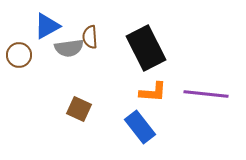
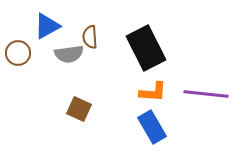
gray semicircle: moved 6 px down
brown circle: moved 1 px left, 2 px up
blue rectangle: moved 12 px right; rotated 8 degrees clockwise
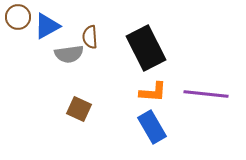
brown circle: moved 36 px up
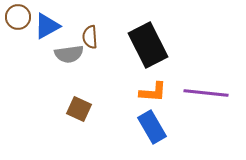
black rectangle: moved 2 px right, 3 px up
purple line: moved 1 px up
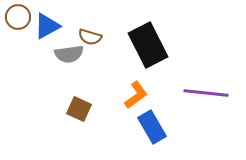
brown semicircle: rotated 70 degrees counterclockwise
orange L-shape: moved 17 px left, 3 px down; rotated 40 degrees counterclockwise
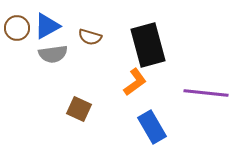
brown circle: moved 1 px left, 11 px down
black rectangle: rotated 12 degrees clockwise
gray semicircle: moved 16 px left
orange L-shape: moved 1 px left, 13 px up
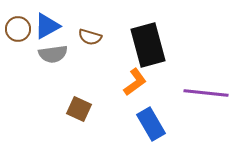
brown circle: moved 1 px right, 1 px down
blue rectangle: moved 1 px left, 3 px up
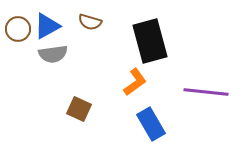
brown semicircle: moved 15 px up
black rectangle: moved 2 px right, 4 px up
purple line: moved 1 px up
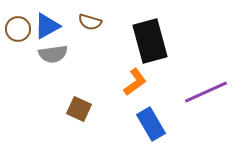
purple line: rotated 30 degrees counterclockwise
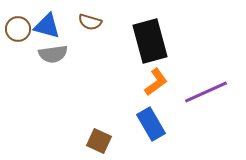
blue triangle: rotated 44 degrees clockwise
orange L-shape: moved 21 px right
brown square: moved 20 px right, 32 px down
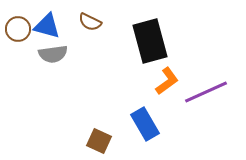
brown semicircle: rotated 10 degrees clockwise
orange L-shape: moved 11 px right, 1 px up
blue rectangle: moved 6 px left
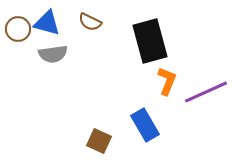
blue triangle: moved 3 px up
orange L-shape: rotated 32 degrees counterclockwise
blue rectangle: moved 1 px down
